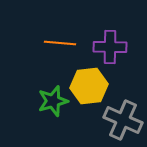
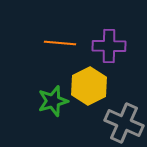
purple cross: moved 1 px left, 1 px up
yellow hexagon: rotated 21 degrees counterclockwise
gray cross: moved 1 px right, 3 px down
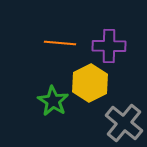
yellow hexagon: moved 1 px right, 3 px up
green star: rotated 24 degrees counterclockwise
gray cross: rotated 15 degrees clockwise
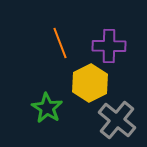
orange line: rotated 64 degrees clockwise
green star: moved 6 px left, 7 px down
gray cross: moved 7 px left, 3 px up
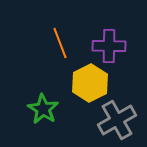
green star: moved 4 px left, 1 px down
gray cross: rotated 21 degrees clockwise
